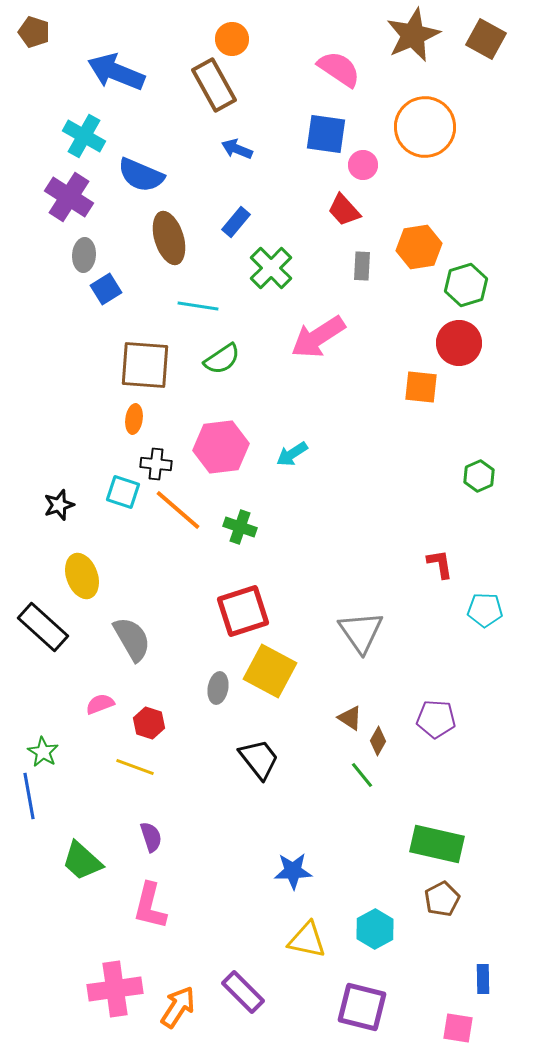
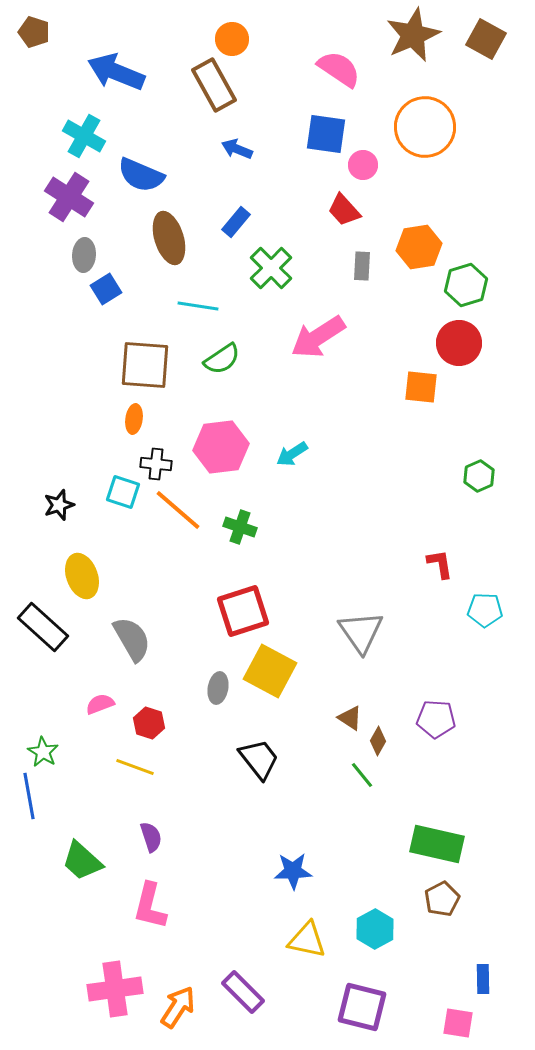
pink square at (458, 1028): moved 5 px up
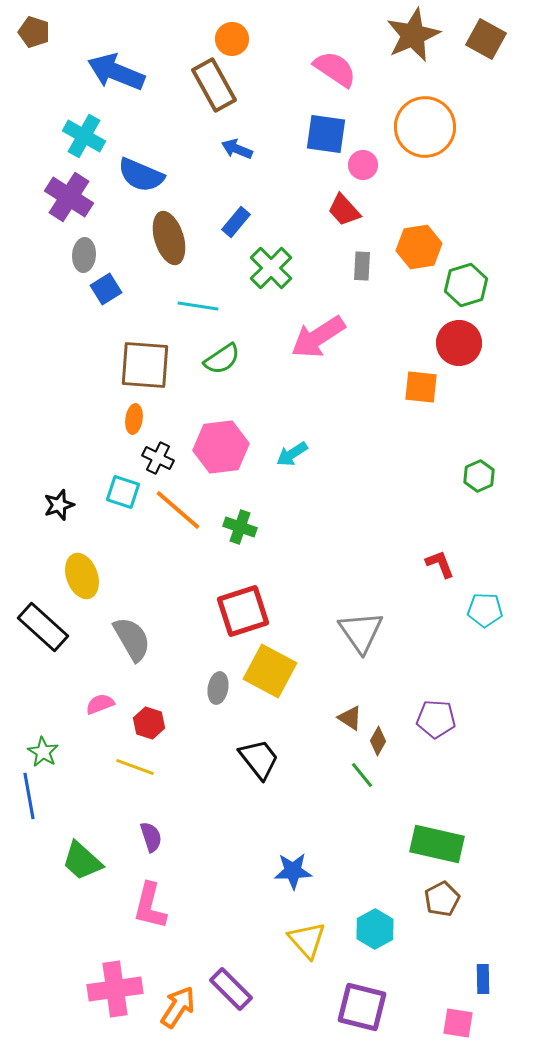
pink semicircle at (339, 69): moved 4 px left
black cross at (156, 464): moved 2 px right, 6 px up; rotated 20 degrees clockwise
red L-shape at (440, 564): rotated 12 degrees counterclockwise
yellow triangle at (307, 940): rotated 36 degrees clockwise
purple rectangle at (243, 992): moved 12 px left, 3 px up
